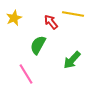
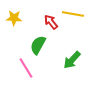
yellow star: rotated 28 degrees clockwise
pink line: moved 6 px up
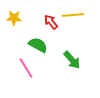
yellow line: moved 1 px down; rotated 15 degrees counterclockwise
green semicircle: rotated 90 degrees clockwise
green arrow: rotated 84 degrees counterclockwise
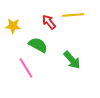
yellow star: moved 1 px left, 8 px down
red arrow: moved 2 px left
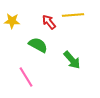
yellow star: moved 1 px left, 5 px up
pink line: moved 9 px down
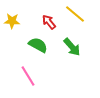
yellow line: moved 2 px right, 1 px up; rotated 45 degrees clockwise
green arrow: moved 13 px up
pink line: moved 2 px right, 1 px up
